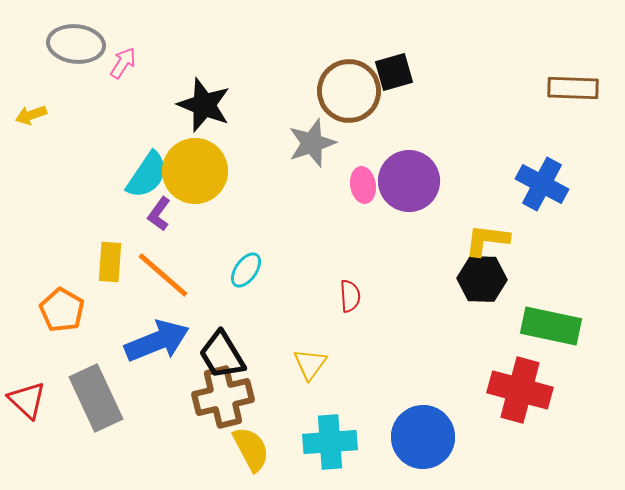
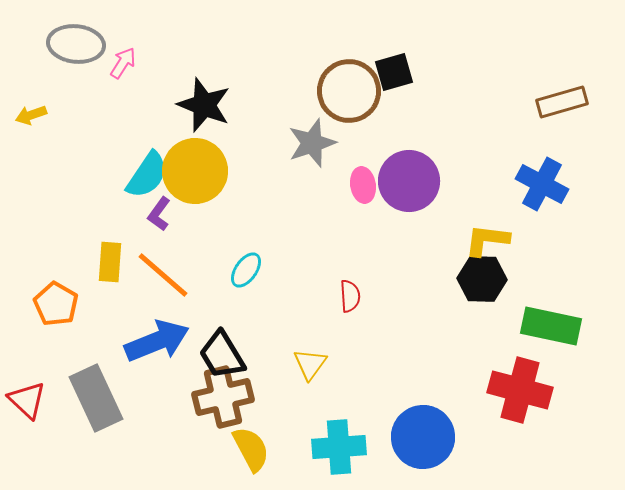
brown rectangle: moved 11 px left, 14 px down; rotated 18 degrees counterclockwise
orange pentagon: moved 6 px left, 6 px up
cyan cross: moved 9 px right, 5 px down
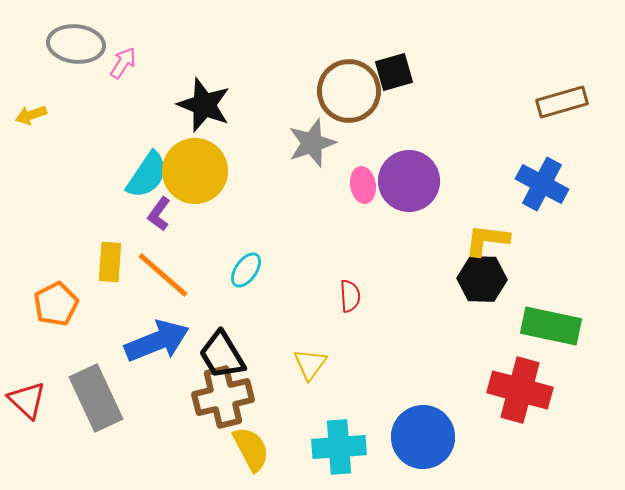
orange pentagon: rotated 15 degrees clockwise
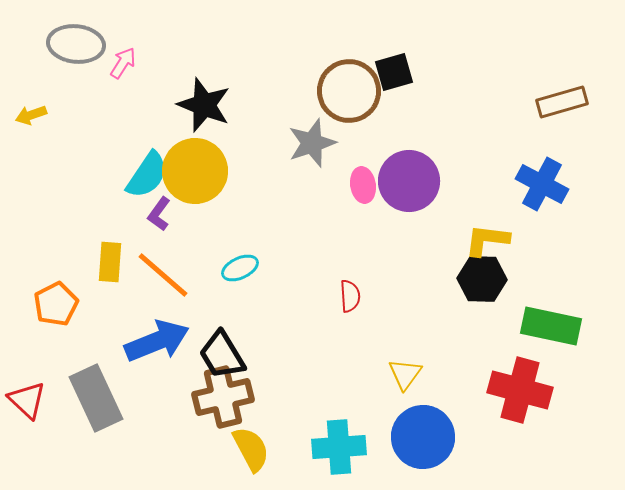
cyan ellipse: moved 6 px left, 2 px up; rotated 30 degrees clockwise
yellow triangle: moved 95 px right, 10 px down
